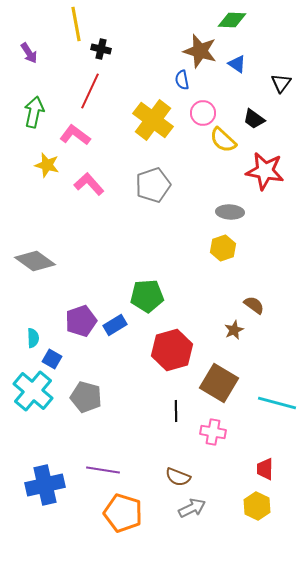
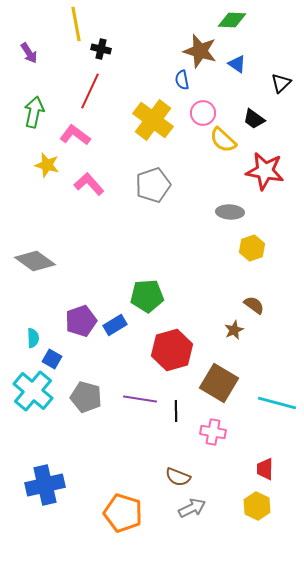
black triangle at (281, 83): rotated 10 degrees clockwise
yellow hexagon at (223, 248): moved 29 px right
purple line at (103, 470): moved 37 px right, 71 px up
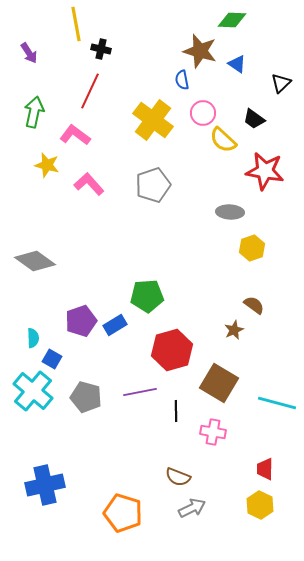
purple line at (140, 399): moved 7 px up; rotated 20 degrees counterclockwise
yellow hexagon at (257, 506): moved 3 px right, 1 px up
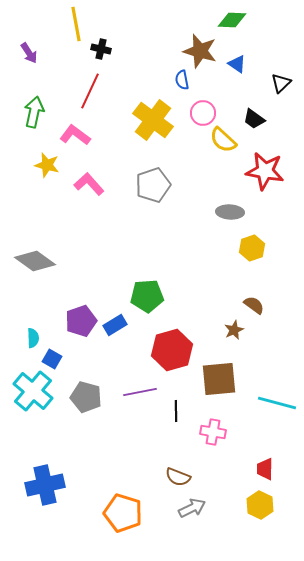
brown square at (219, 383): moved 4 px up; rotated 36 degrees counterclockwise
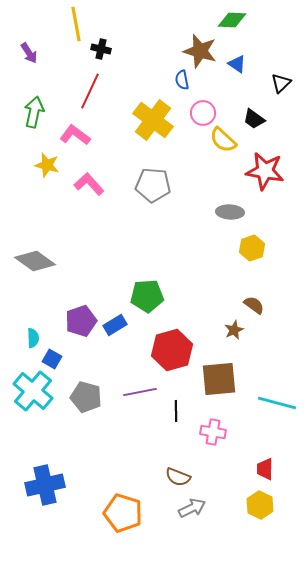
gray pentagon at (153, 185): rotated 24 degrees clockwise
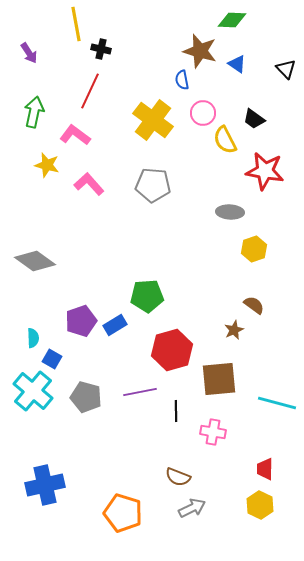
black triangle at (281, 83): moved 5 px right, 14 px up; rotated 30 degrees counterclockwise
yellow semicircle at (223, 140): moved 2 px right; rotated 20 degrees clockwise
yellow hexagon at (252, 248): moved 2 px right, 1 px down
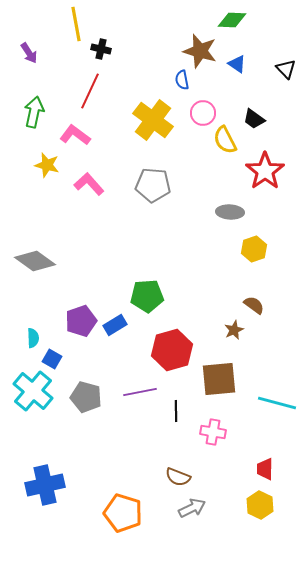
red star at (265, 171): rotated 27 degrees clockwise
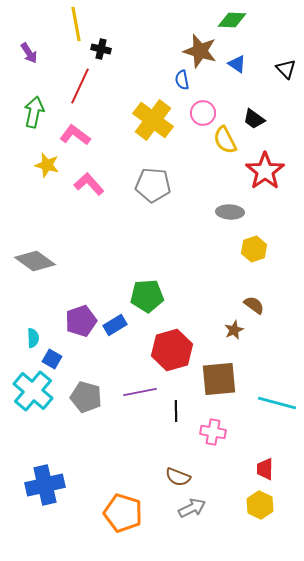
red line at (90, 91): moved 10 px left, 5 px up
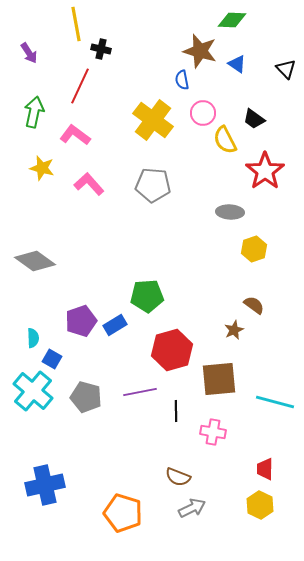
yellow star at (47, 165): moved 5 px left, 3 px down
cyan line at (277, 403): moved 2 px left, 1 px up
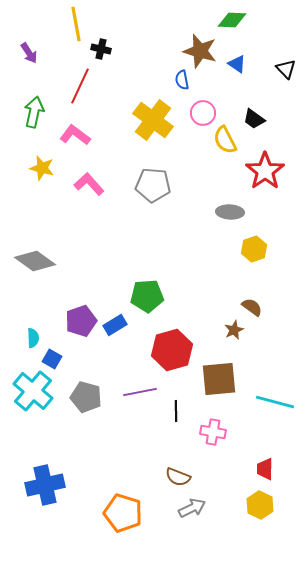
brown semicircle at (254, 305): moved 2 px left, 2 px down
